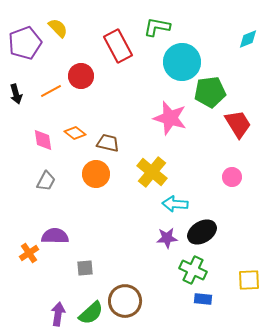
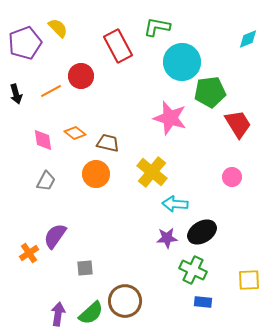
purple semicircle: rotated 56 degrees counterclockwise
blue rectangle: moved 3 px down
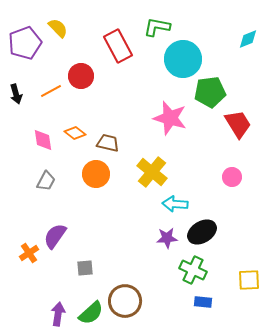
cyan circle: moved 1 px right, 3 px up
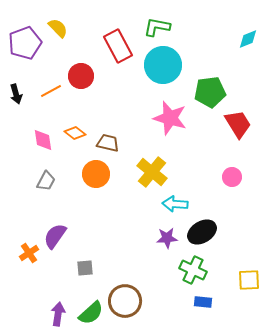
cyan circle: moved 20 px left, 6 px down
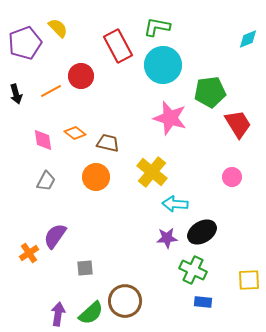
orange circle: moved 3 px down
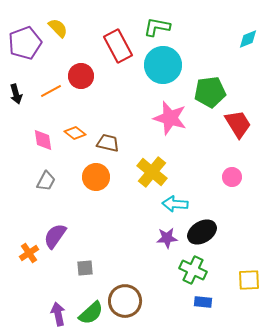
purple arrow: rotated 20 degrees counterclockwise
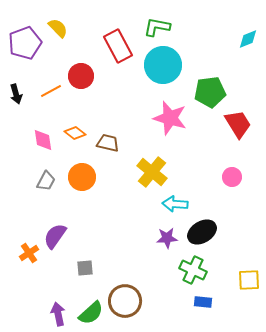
orange circle: moved 14 px left
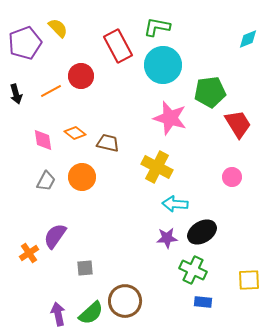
yellow cross: moved 5 px right, 5 px up; rotated 12 degrees counterclockwise
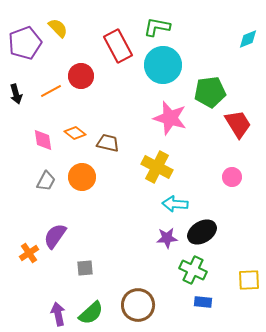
brown circle: moved 13 px right, 4 px down
